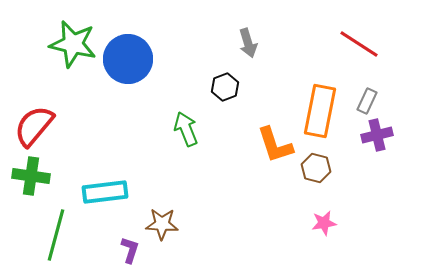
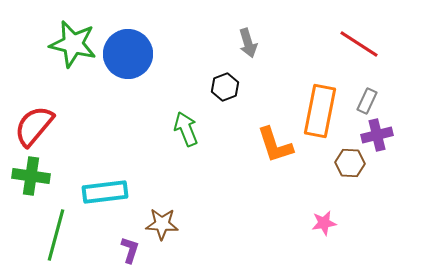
blue circle: moved 5 px up
brown hexagon: moved 34 px right, 5 px up; rotated 12 degrees counterclockwise
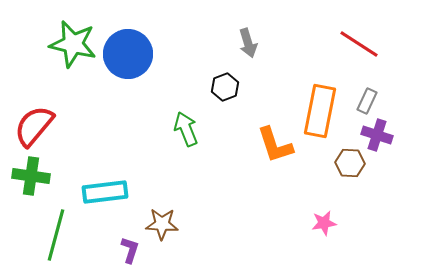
purple cross: rotated 32 degrees clockwise
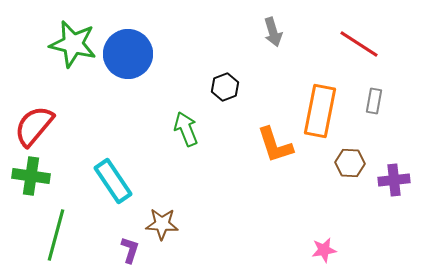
gray arrow: moved 25 px right, 11 px up
gray rectangle: moved 7 px right; rotated 15 degrees counterclockwise
purple cross: moved 17 px right, 45 px down; rotated 24 degrees counterclockwise
cyan rectangle: moved 8 px right, 11 px up; rotated 63 degrees clockwise
pink star: moved 27 px down
